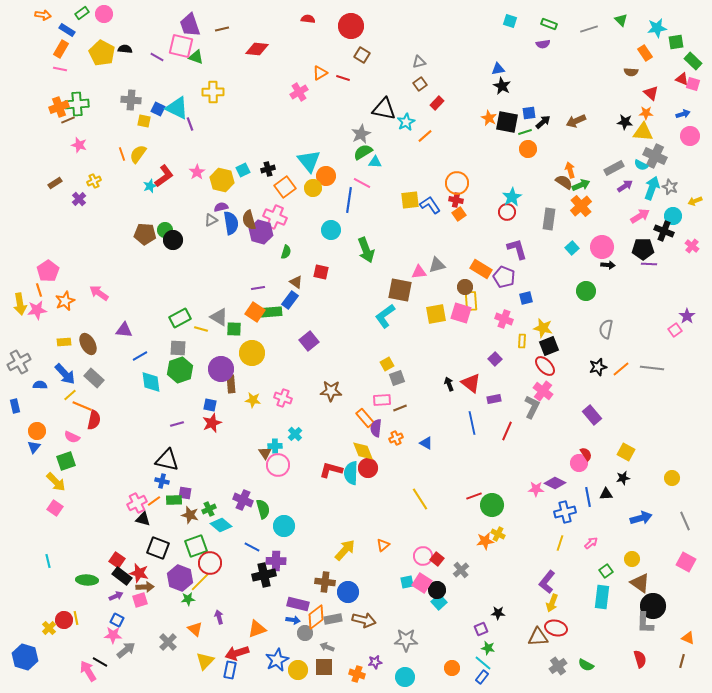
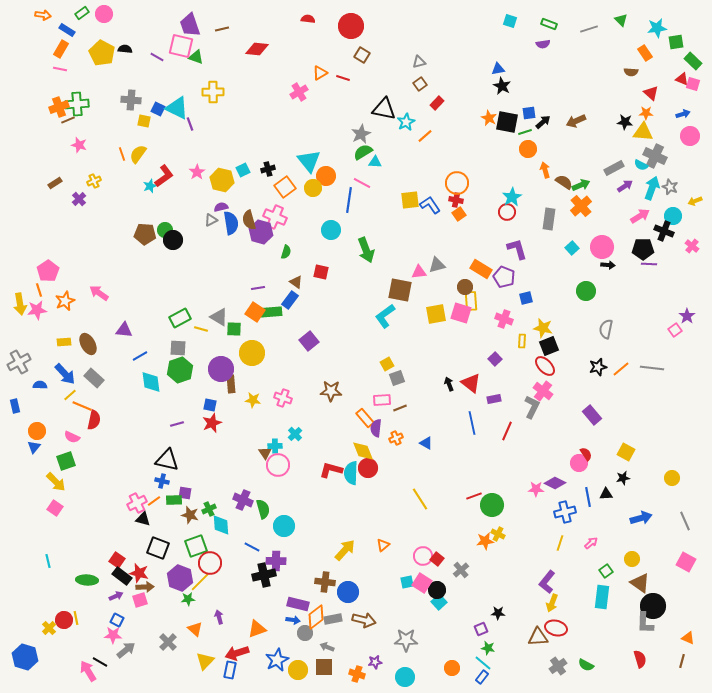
orange arrow at (570, 170): moved 25 px left
cyan diamond at (221, 525): rotated 45 degrees clockwise
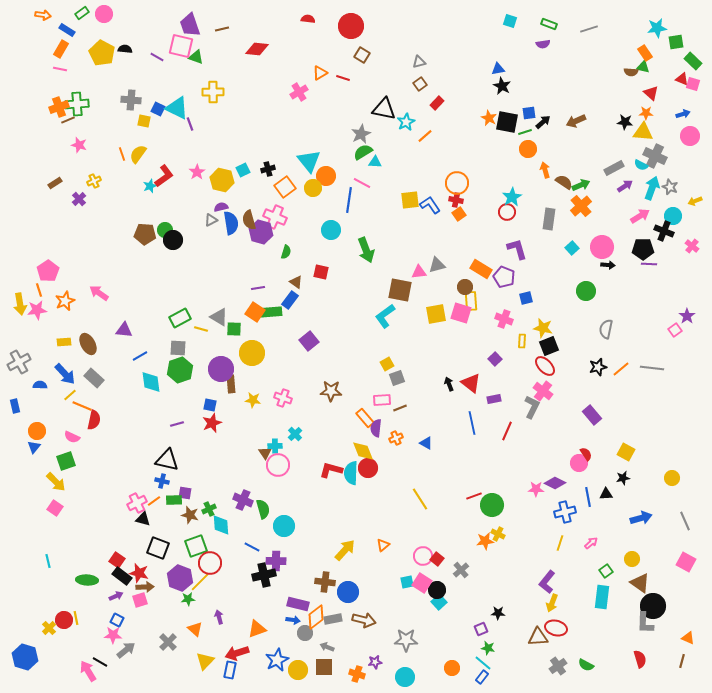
green triangle at (621, 20): moved 22 px right, 47 px down; rotated 32 degrees counterclockwise
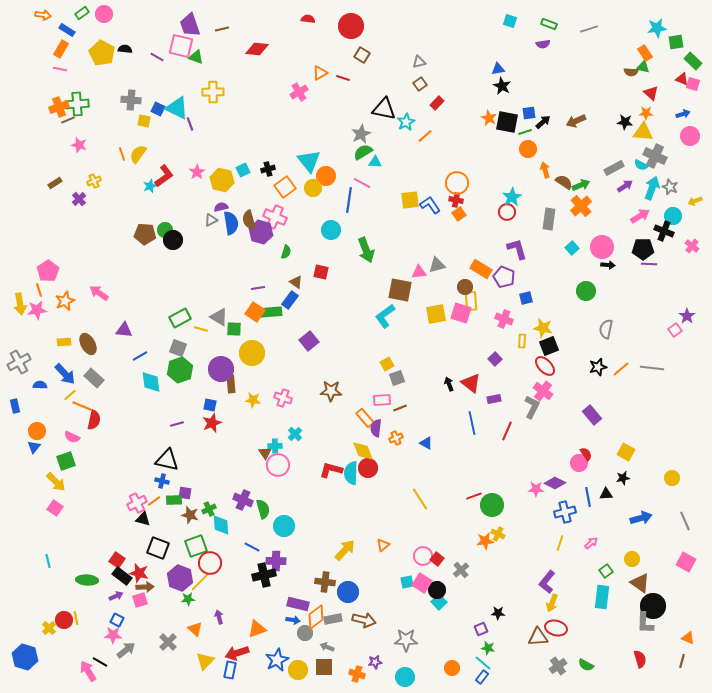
gray square at (178, 348): rotated 18 degrees clockwise
